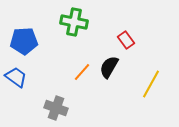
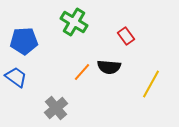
green cross: rotated 20 degrees clockwise
red rectangle: moved 4 px up
black semicircle: rotated 115 degrees counterclockwise
gray cross: rotated 30 degrees clockwise
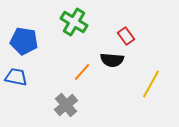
blue pentagon: rotated 12 degrees clockwise
black semicircle: moved 3 px right, 7 px up
blue trapezoid: rotated 25 degrees counterclockwise
gray cross: moved 10 px right, 3 px up
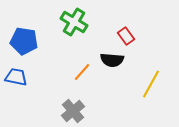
gray cross: moved 7 px right, 6 px down
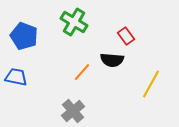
blue pentagon: moved 5 px up; rotated 12 degrees clockwise
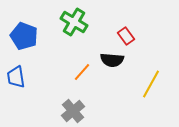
blue trapezoid: rotated 110 degrees counterclockwise
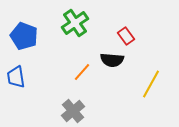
green cross: moved 1 px right, 1 px down; rotated 24 degrees clockwise
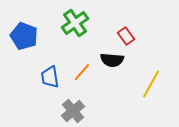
blue trapezoid: moved 34 px right
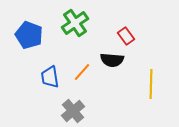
blue pentagon: moved 5 px right, 1 px up
yellow line: rotated 28 degrees counterclockwise
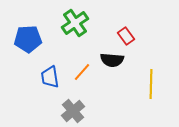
blue pentagon: moved 1 px left, 4 px down; rotated 24 degrees counterclockwise
